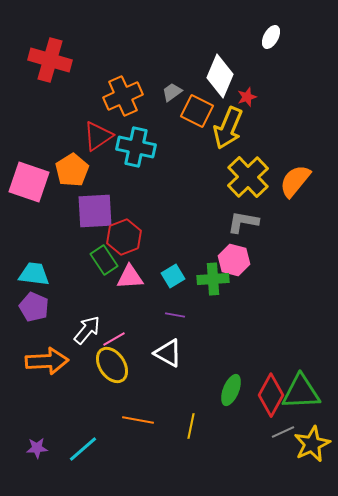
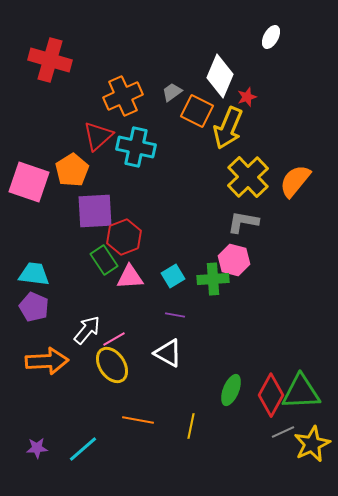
red triangle: rotated 8 degrees counterclockwise
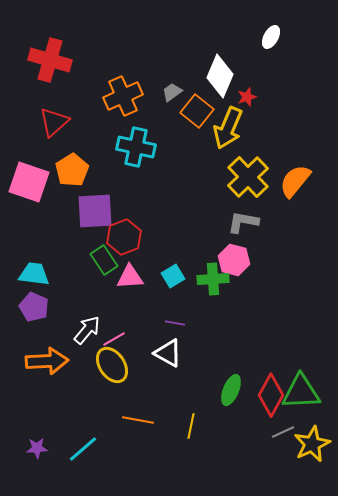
orange square: rotated 12 degrees clockwise
red triangle: moved 44 px left, 14 px up
purple line: moved 8 px down
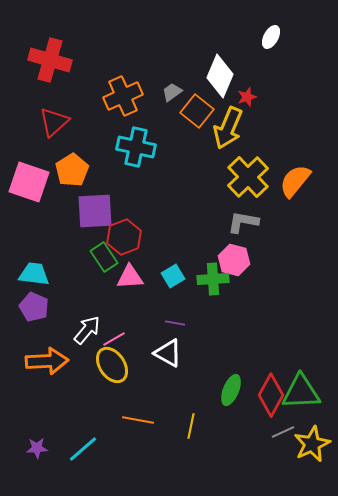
green rectangle: moved 3 px up
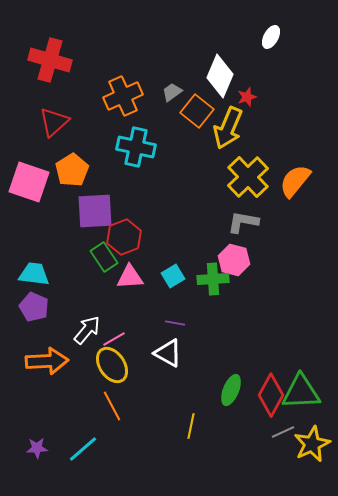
orange line: moved 26 px left, 14 px up; rotated 52 degrees clockwise
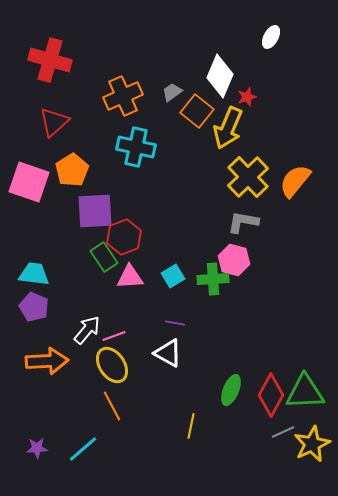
pink line: moved 3 px up; rotated 10 degrees clockwise
green triangle: moved 4 px right
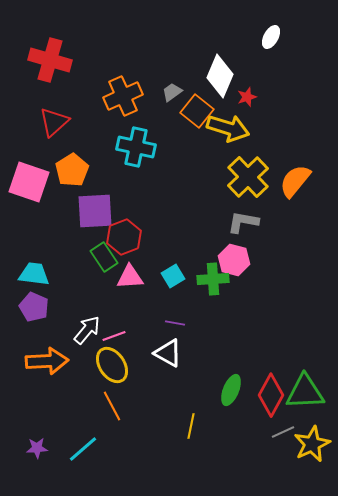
yellow arrow: rotated 96 degrees counterclockwise
